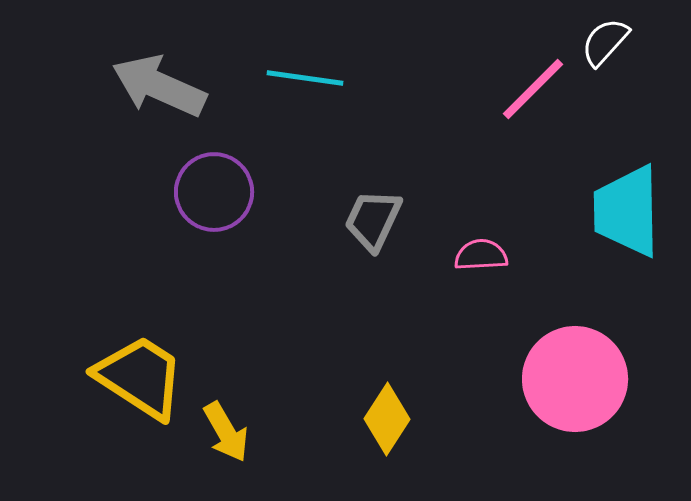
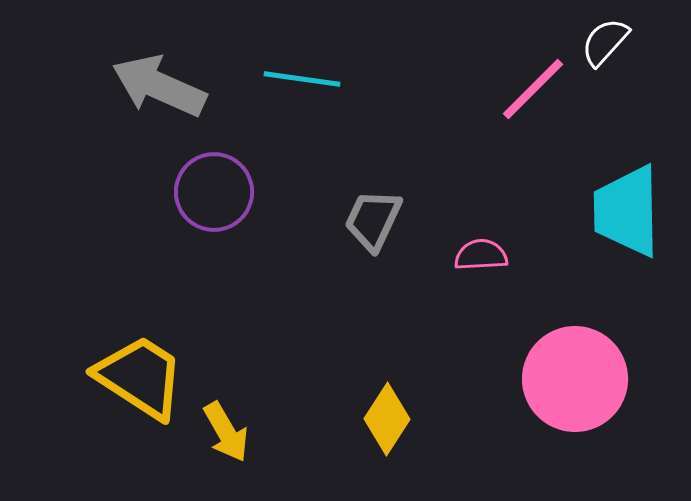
cyan line: moved 3 px left, 1 px down
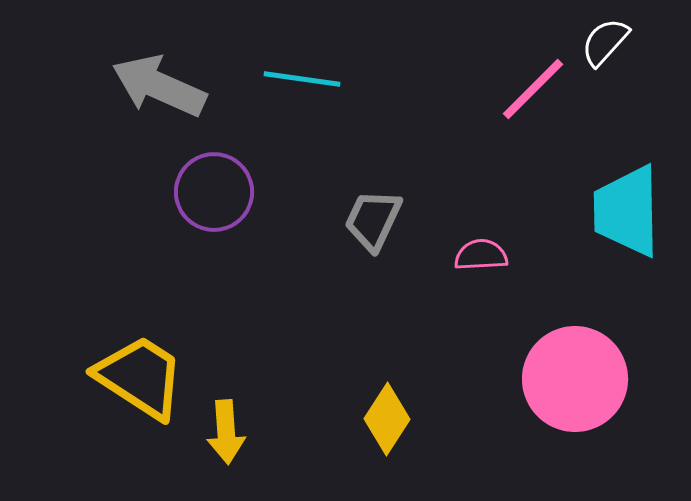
yellow arrow: rotated 26 degrees clockwise
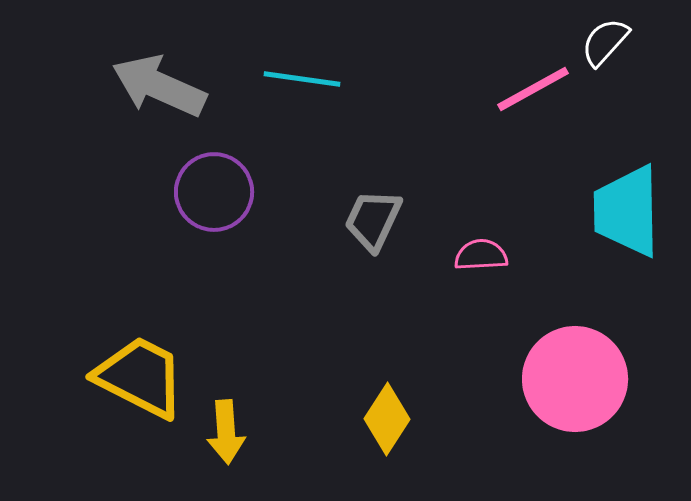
pink line: rotated 16 degrees clockwise
yellow trapezoid: rotated 6 degrees counterclockwise
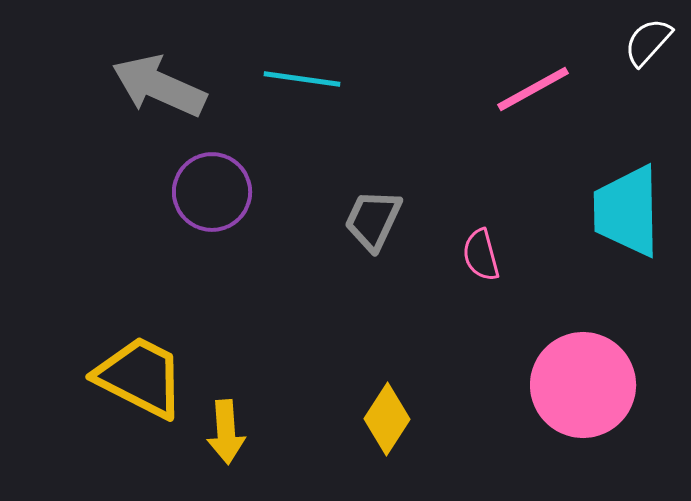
white semicircle: moved 43 px right
purple circle: moved 2 px left
pink semicircle: rotated 102 degrees counterclockwise
pink circle: moved 8 px right, 6 px down
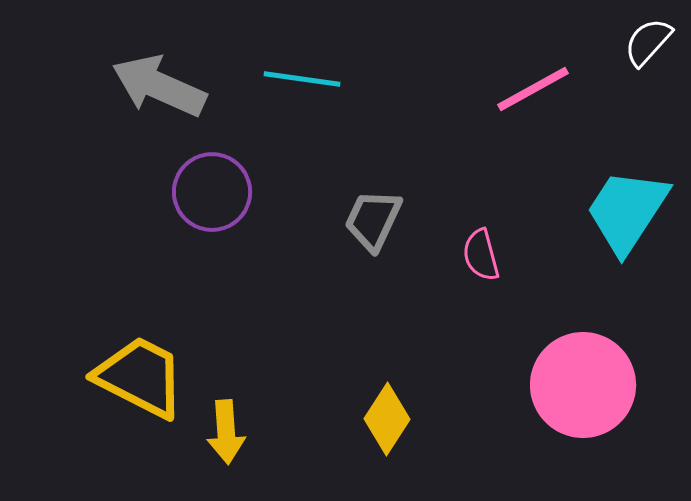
cyan trapezoid: rotated 34 degrees clockwise
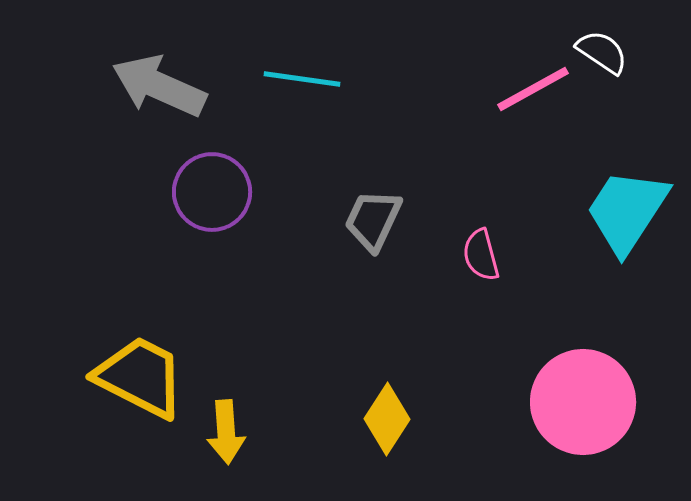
white semicircle: moved 46 px left, 10 px down; rotated 82 degrees clockwise
pink circle: moved 17 px down
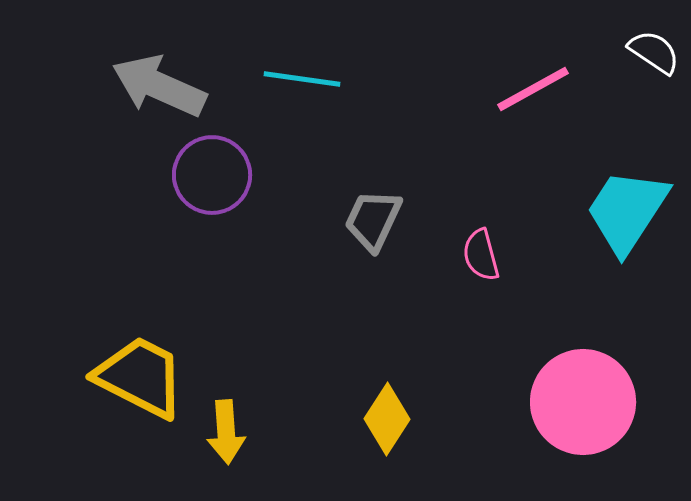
white semicircle: moved 52 px right
purple circle: moved 17 px up
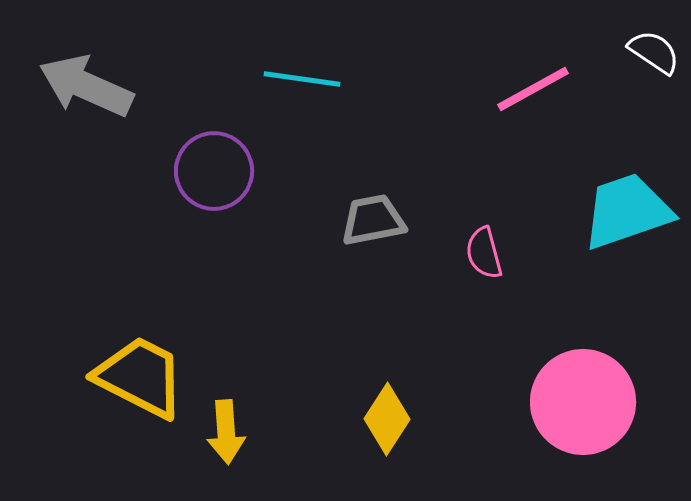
gray arrow: moved 73 px left
purple circle: moved 2 px right, 4 px up
cyan trapezoid: rotated 38 degrees clockwise
gray trapezoid: rotated 54 degrees clockwise
pink semicircle: moved 3 px right, 2 px up
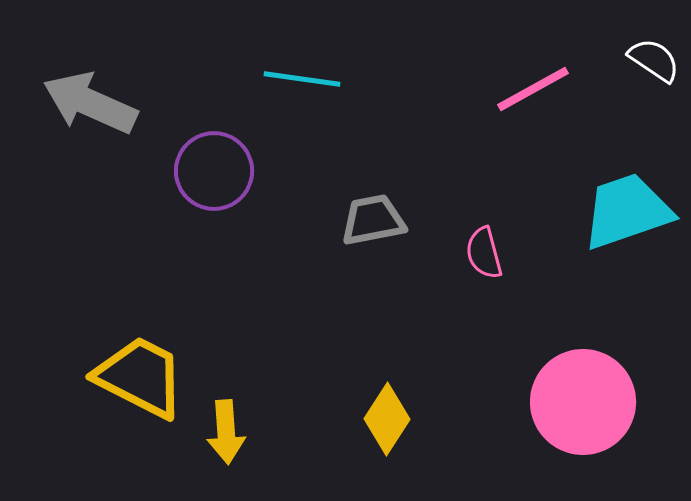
white semicircle: moved 8 px down
gray arrow: moved 4 px right, 17 px down
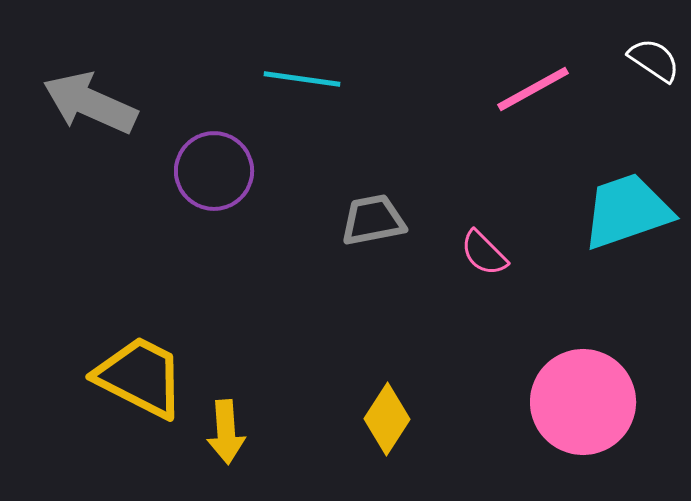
pink semicircle: rotated 30 degrees counterclockwise
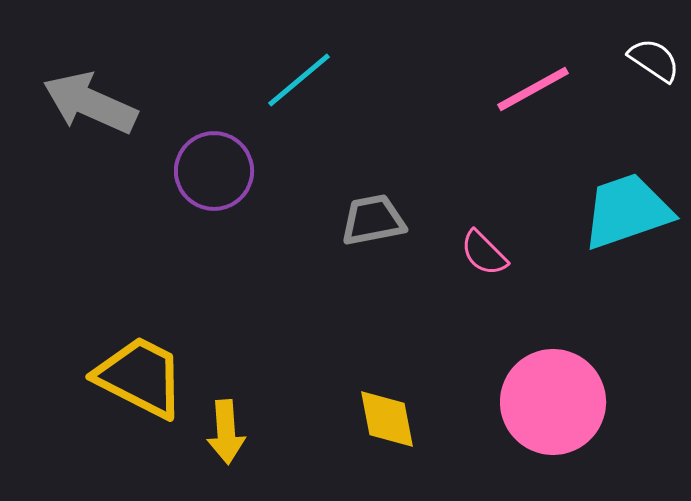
cyan line: moved 3 px left, 1 px down; rotated 48 degrees counterclockwise
pink circle: moved 30 px left
yellow diamond: rotated 44 degrees counterclockwise
